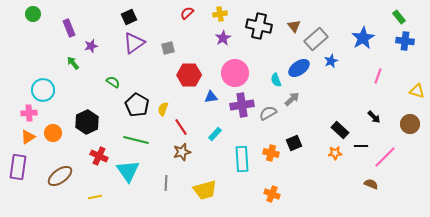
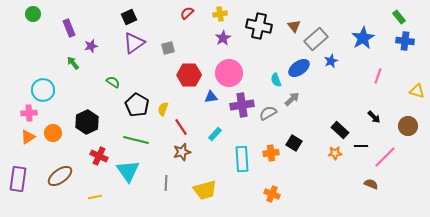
pink circle at (235, 73): moved 6 px left
brown circle at (410, 124): moved 2 px left, 2 px down
black square at (294, 143): rotated 35 degrees counterclockwise
orange cross at (271, 153): rotated 21 degrees counterclockwise
purple rectangle at (18, 167): moved 12 px down
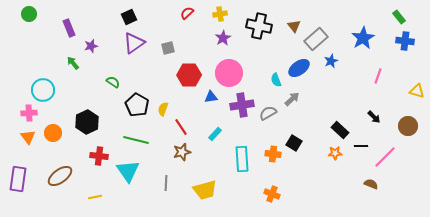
green circle at (33, 14): moved 4 px left
orange triangle at (28, 137): rotated 35 degrees counterclockwise
orange cross at (271, 153): moved 2 px right, 1 px down; rotated 14 degrees clockwise
red cross at (99, 156): rotated 18 degrees counterclockwise
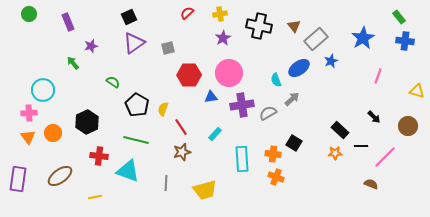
purple rectangle at (69, 28): moved 1 px left, 6 px up
cyan triangle at (128, 171): rotated 35 degrees counterclockwise
orange cross at (272, 194): moved 4 px right, 17 px up
